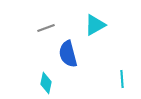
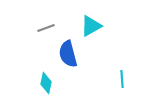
cyan triangle: moved 4 px left, 1 px down
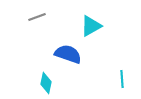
gray line: moved 9 px left, 11 px up
blue semicircle: rotated 124 degrees clockwise
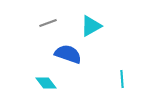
gray line: moved 11 px right, 6 px down
cyan diamond: rotated 50 degrees counterclockwise
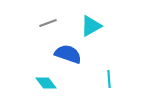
cyan line: moved 13 px left
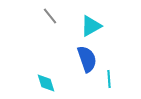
gray line: moved 2 px right, 7 px up; rotated 72 degrees clockwise
blue semicircle: moved 19 px right, 5 px down; rotated 52 degrees clockwise
cyan diamond: rotated 20 degrees clockwise
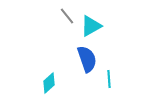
gray line: moved 17 px right
cyan diamond: moved 3 px right; rotated 65 degrees clockwise
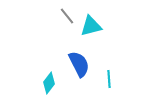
cyan triangle: rotated 15 degrees clockwise
blue semicircle: moved 8 px left, 5 px down; rotated 8 degrees counterclockwise
cyan diamond: rotated 10 degrees counterclockwise
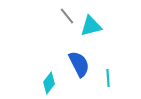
cyan line: moved 1 px left, 1 px up
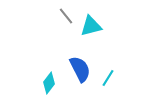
gray line: moved 1 px left
blue semicircle: moved 1 px right, 5 px down
cyan line: rotated 36 degrees clockwise
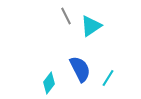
gray line: rotated 12 degrees clockwise
cyan triangle: rotated 20 degrees counterclockwise
